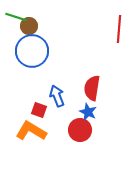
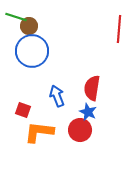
red square: moved 16 px left
orange L-shape: moved 8 px right, 1 px down; rotated 24 degrees counterclockwise
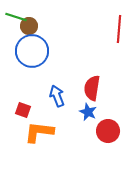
red circle: moved 28 px right, 1 px down
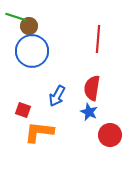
red line: moved 21 px left, 10 px down
blue arrow: rotated 130 degrees counterclockwise
blue star: moved 1 px right
red circle: moved 2 px right, 4 px down
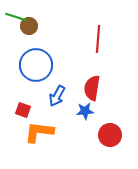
blue circle: moved 4 px right, 14 px down
blue star: moved 4 px left, 1 px up; rotated 30 degrees counterclockwise
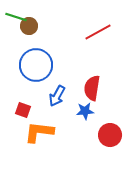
red line: moved 7 px up; rotated 56 degrees clockwise
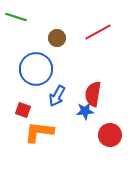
brown circle: moved 28 px right, 12 px down
blue circle: moved 4 px down
red semicircle: moved 1 px right, 6 px down
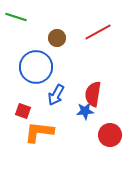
blue circle: moved 2 px up
blue arrow: moved 1 px left, 1 px up
red square: moved 1 px down
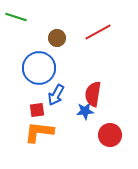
blue circle: moved 3 px right, 1 px down
red square: moved 14 px right, 1 px up; rotated 28 degrees counterclockwise
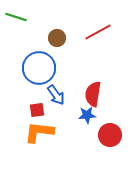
blue arrow: rotated 65 degrees counterclockwise
blue star: moved 2 px right, 4 px down
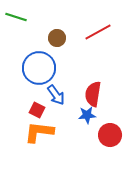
red square: rotated 35 degrees clockwise
